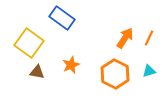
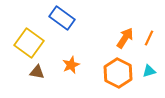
orange hexagon: moved 3 px right, 1 px up
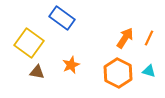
cyan triangle: rotated 32 degrees clockwise
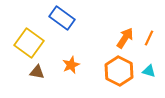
orange hexagon: moved 1 px right, 2 px up
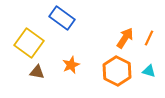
orange hexagon: moved 2 px left
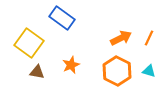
orange arrow: moved 4 px left; rotated 30 degrees clockwise
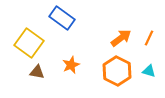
orange arrow: rotated 10 degrees counterclockwise
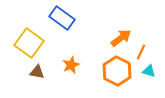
orange line: moved 8 px left, 14 px down
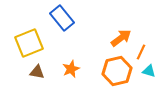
blue rectangle: rotated 15 degrees clockwise
yellow square: rotated 32 degrees clockwise
orange star: moved 4 px down
orange hexagon: rotated 20 degrees clockwise
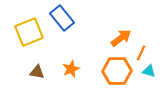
yellow square: moved 11 px up
orange line: moved 1 px down
orange hexagon: rotated 12 degrees clockwise
